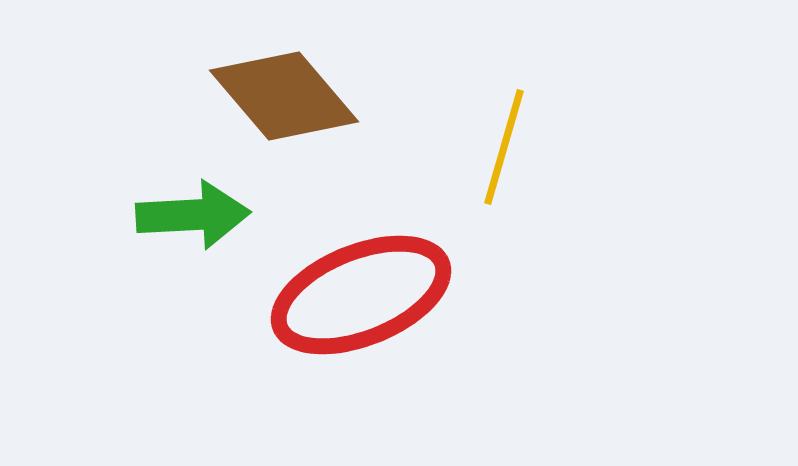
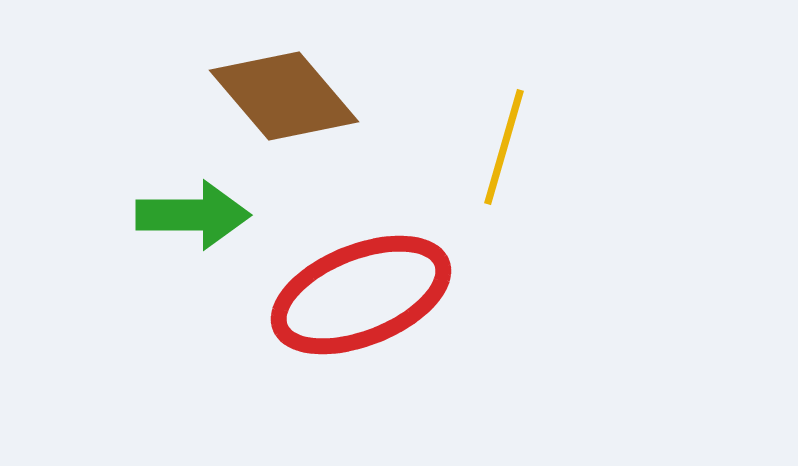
green arrow: rotated 3 degrees clockwise
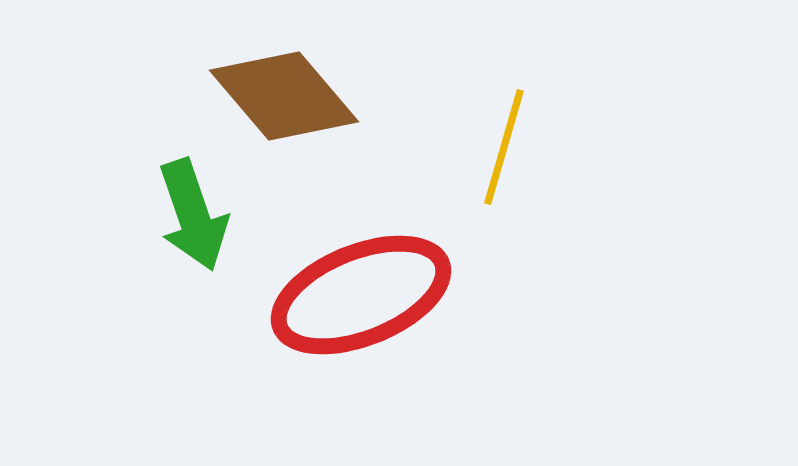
green arrow: rotated 71 degrees clockwise
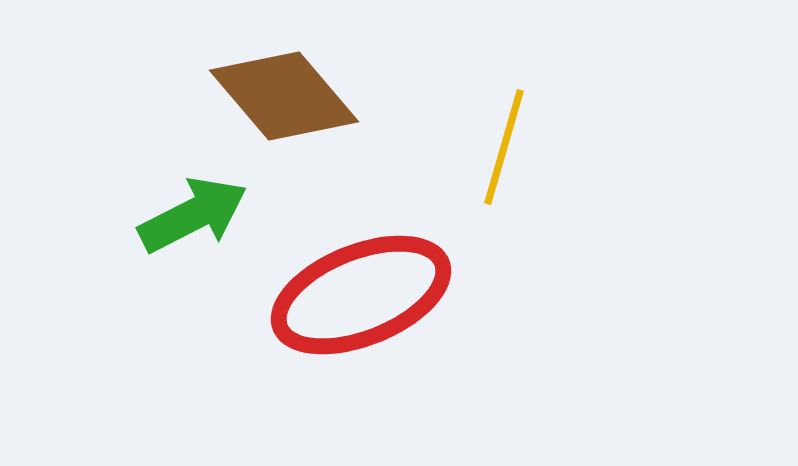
green arrow: rotated 98 degrees counterclockwise
